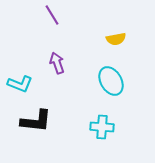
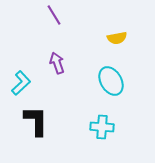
purple line: moved 2 px right
yellow semicircle: moved 1 px right, 1 px up
cyan L-shape: moved 1 px right, 1 px up; rotated 65 degrees counterclockwise
black L-shape: rotated 96 degrees counterclockwise
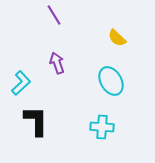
yellow semicircle: rotated 54 degrees clockwise
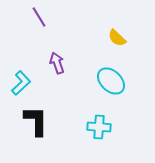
purple line: moved 15 px left, 2 px down
cyan ellipse: rotated 16 degrees counterclockwise
cyan cross: moved 3 px left
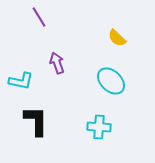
cyan L-shape: moved 2 px up; rotated 55 degrees clockwise
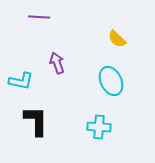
purple line: rotated 55 degrees counterclockwise
yellow semicircle: moved 1 px down
cyan ellipse: rotated 20 degrees clockwise
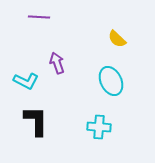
cyan L-shape: moved 5 px right; rotated 15 degrees clockwise
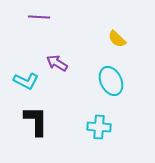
purple arrow: rotated 40 degrees counterclockwise
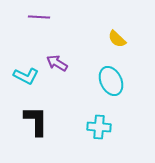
cyan L-shape: moved 5 px up
